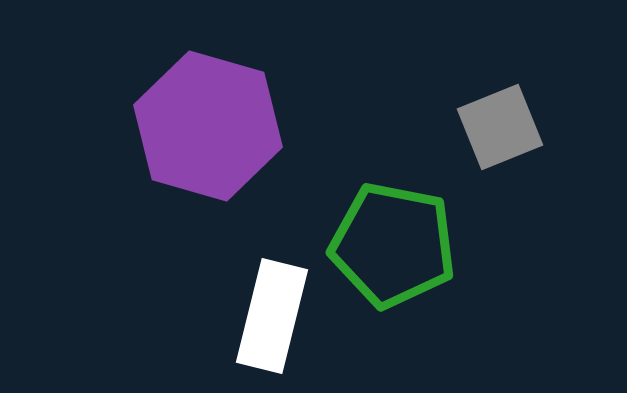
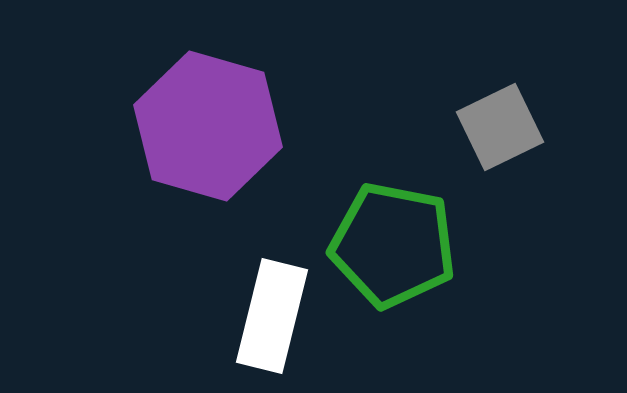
gray square: rotated 4 degrees counterclockwise
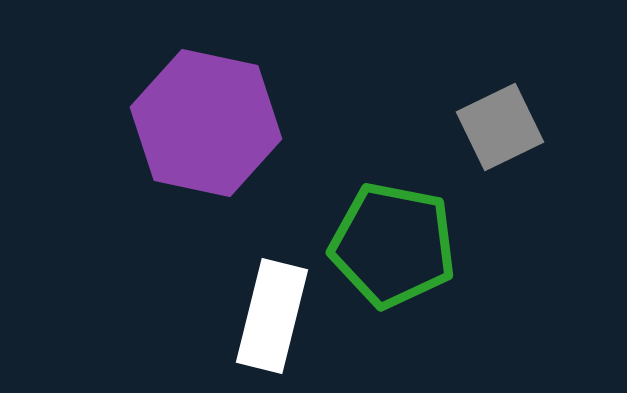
purple hexagon: moved 2 px left, 3 px up; rotated 4 degrees counterclockwise
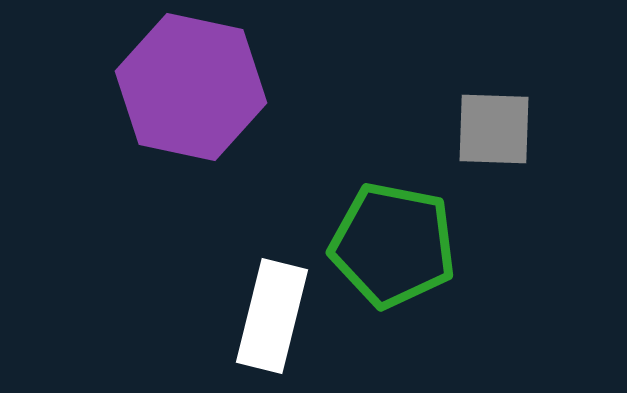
purple hexagon: moved 15 px left, 36 px up
gray square: moved 6 px left, 2 px down; rotated 28 degrees clockwise
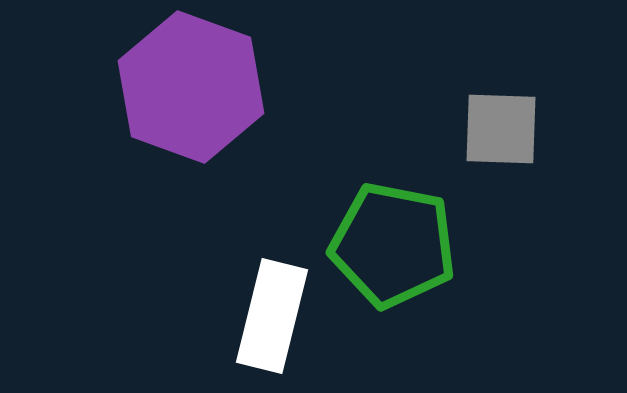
purple hexagon: rotated 8 degrees clockwise
gray square: moved 7 px right
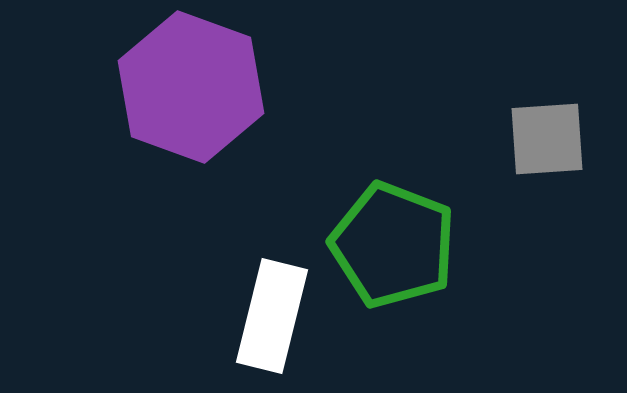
gray square: moved 46 px right, 10 px down; rotated 6 degrees counterclockwise
green pentagon: rotated 10 degrees clockwise
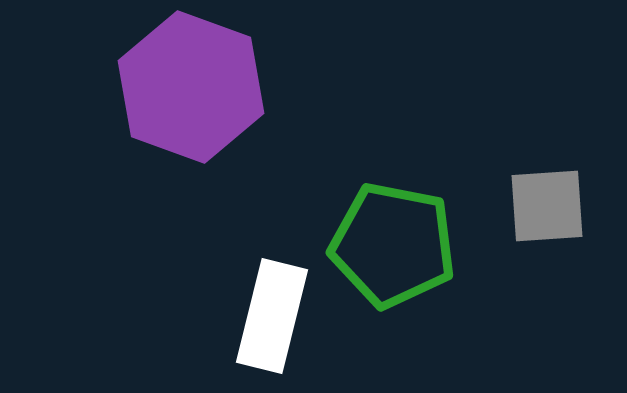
gray square: moved 67 px down
green pentagon: rotated 10 degrees counterclockwise
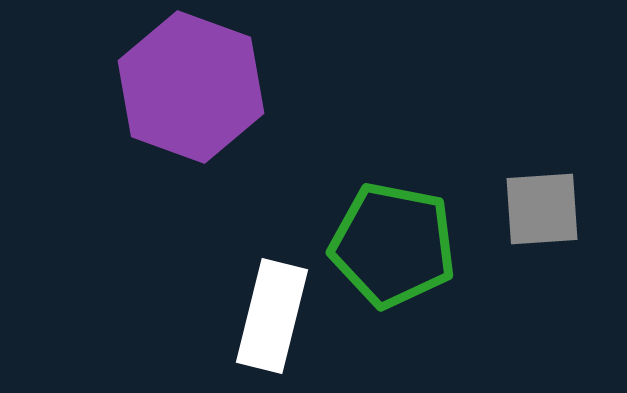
gray square: moved 5 px left, 3 px down
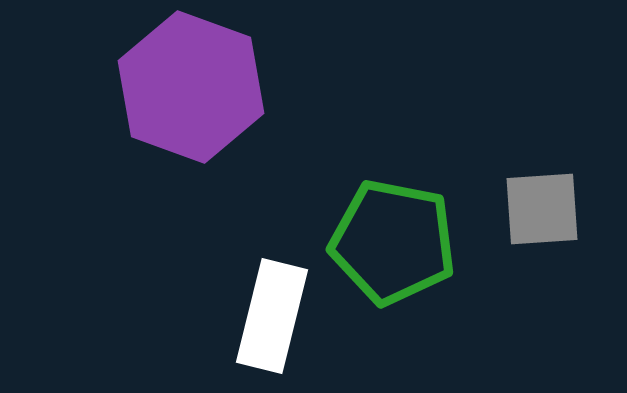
green pentagon: moved 3 px up
